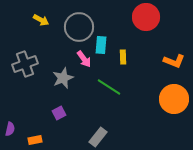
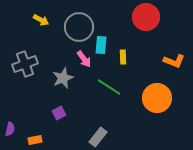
orange circle: moved 17 px left, 1 px up
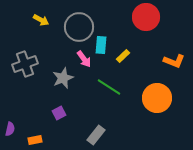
yellow rectangle: moved 1 px up; rotated 48 degrees clockwise
gray rectangle: moved 2 px left, 2 px up
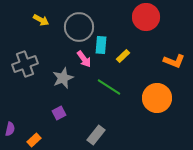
orange rectangle: moved 1 px left; rotated 32 degrees counterclockwise
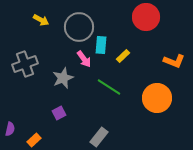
gray rectangle: moved 3 px right, 2 px down
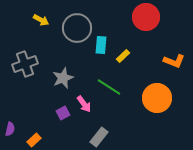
gray circle: moved 2 px left, 1 px down
pink arrow: moved 45 px down
purple square: moved 4 px right
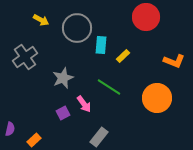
gray cross: moved 7 px up; rotated 15 degrees counterclockwise
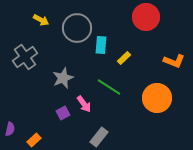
yellow rectangle: moved 1 px right, 2 px down
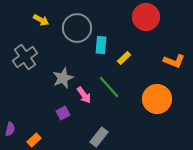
green line: rotated 15 degrees clockwise
orange circle: moved 1 px down
pink arrow: moved 9 px up
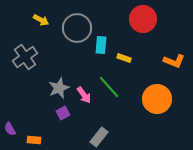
red circle: moved 3 px left, 2 px down
yellow rectangle: rotated 64 degrees clockwise
gray star: moved 4 px left, 10 px down
purple semicircle: rotated 136 degrees clockwise
orange rectangle: rotated 48 degrees clockwise
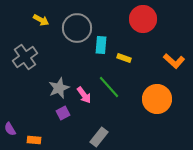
orange L-shape: rotated 20 degrees clockwise
